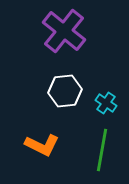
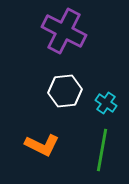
purple cross: rotated 12 degrees counterclockwise
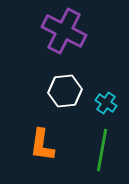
orange L-shape: rotated 72 degrees clockwise
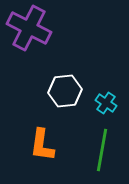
purple cross: moved 35 px left, 3 px up
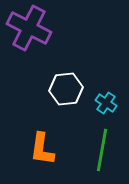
white hexagon: moved 1 px right, 2 px up
orange L-shape: moved 4 px down
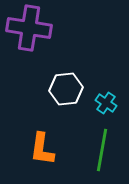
purple cross: rotated 18 degrees counterclockwise
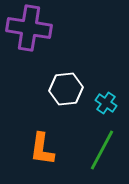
green line: rotated 18 degrees clockwise
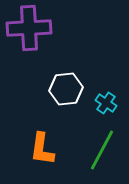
purple cross: rotated 12 degrees counterclockwise
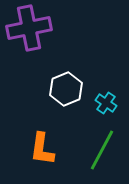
purple cross: rotated 9 degrees counterclockwise
white hexagon: rotated 16 degrees counterclockwise
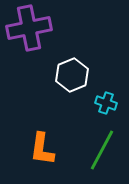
white hexagon: moved 6 px right, 14 px up
cyan cross: rotated 15 degrees counterclockwise
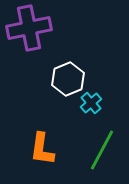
white hexagon: moved 4 px left, 4 px down
cyan cross: moved 15 px left; rotated 30 degrees clockwise
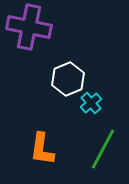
purple cross: moved 1 px up; rotated 24 degrees clockwise
green line: moved 1 px right, 1 px up
